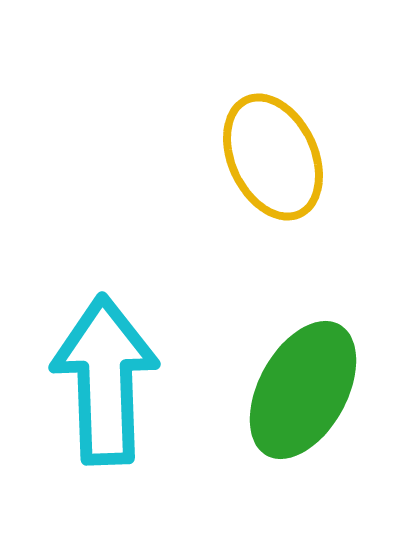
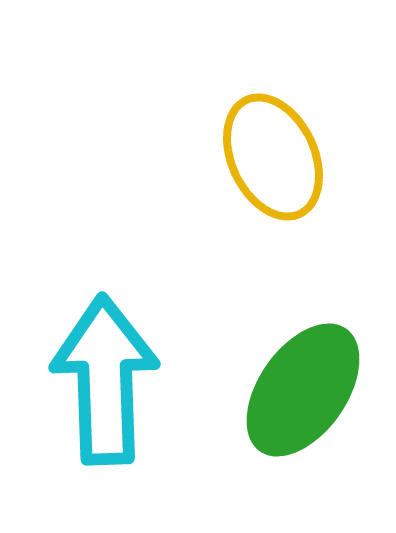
green ellipse: rotated 6 degrees clockwise
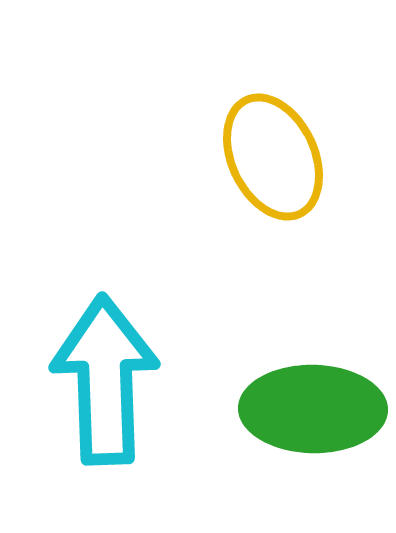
green ellipse: moved 10 px right, 19 px down; rotated 56 degrees clockwise
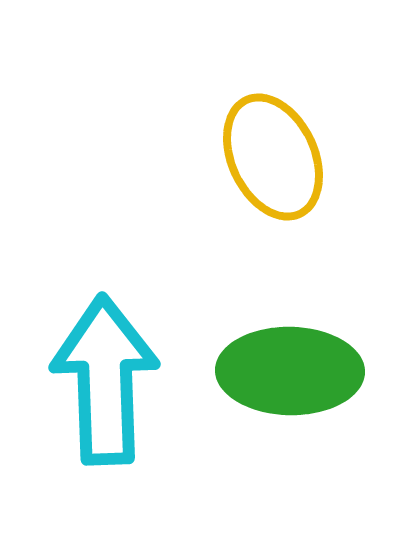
green ellipse: moved 23 px left, 38 px up
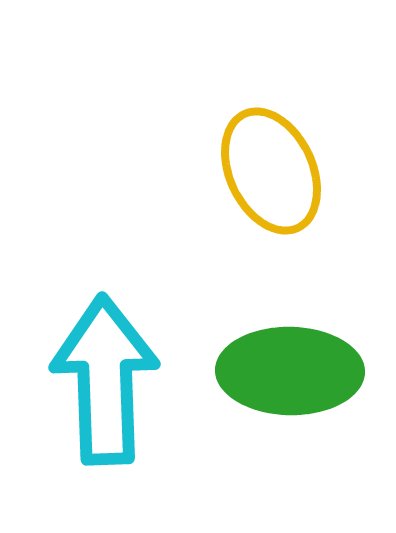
yellow ellipse: moved 2 px left, 14 px down
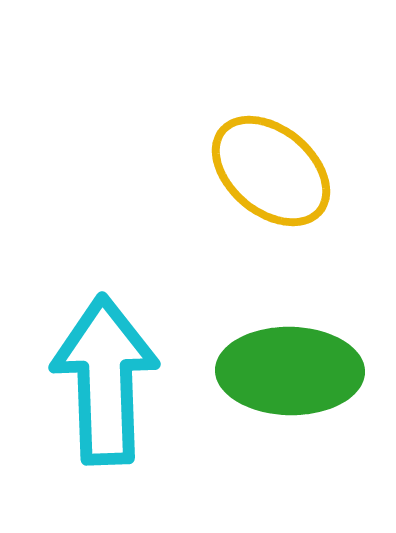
yellow ellipse: rotated 25 degrees counterclockwise
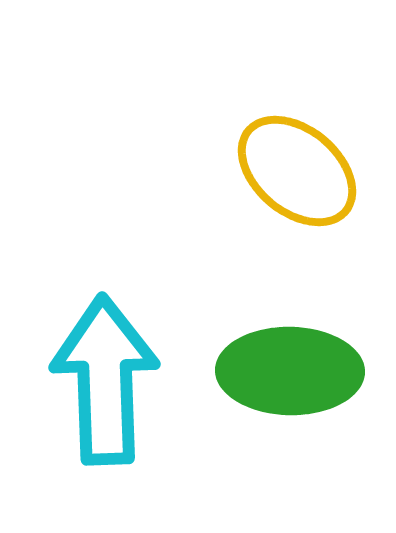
yellow ellipse: moved 26 px right
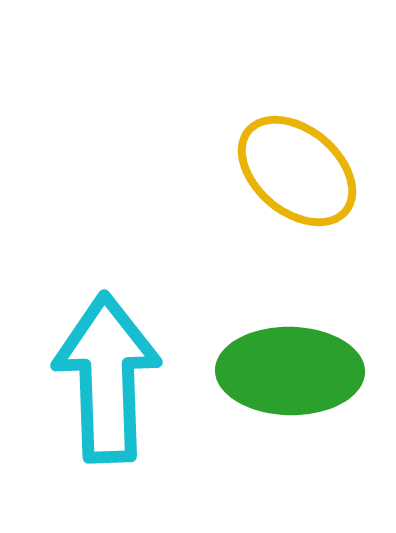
cyan arrow: moved 2 px right, 2 px up
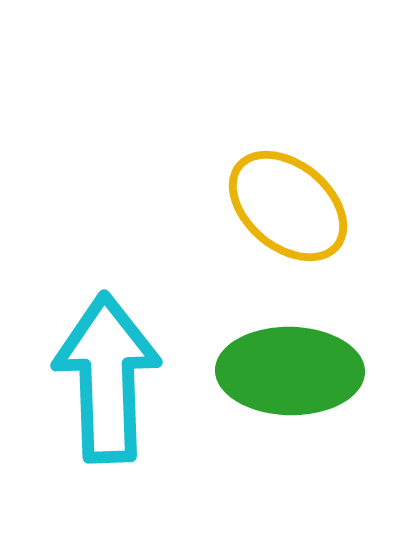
yellow ellipse: moved 9 px left, 35 px down
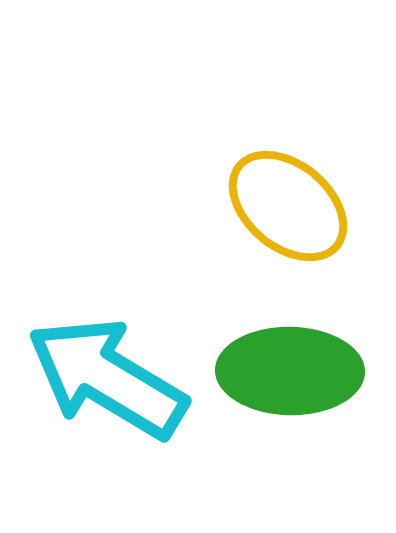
cyan arrow: rotated 57 degrees counterclockwise
